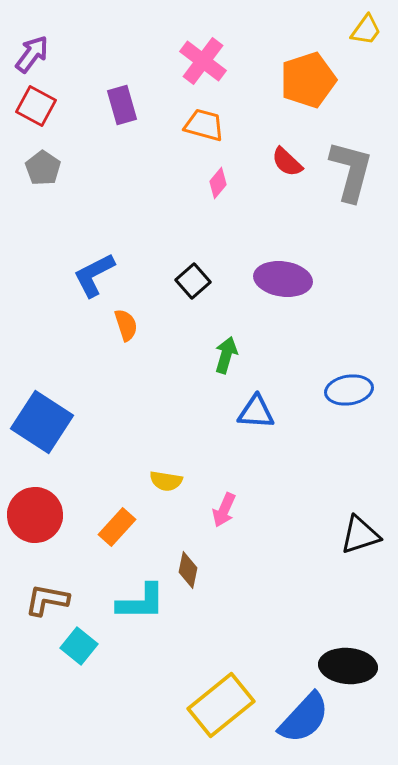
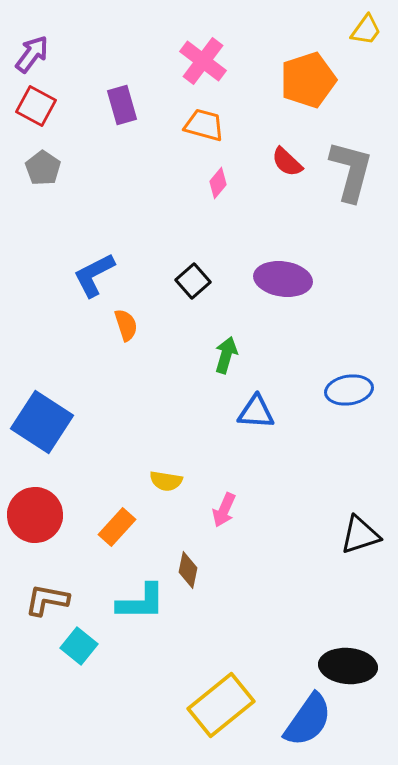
blue semicircle: moved 4 px right, 2 px down; rotated 8 degrees counterclockwise
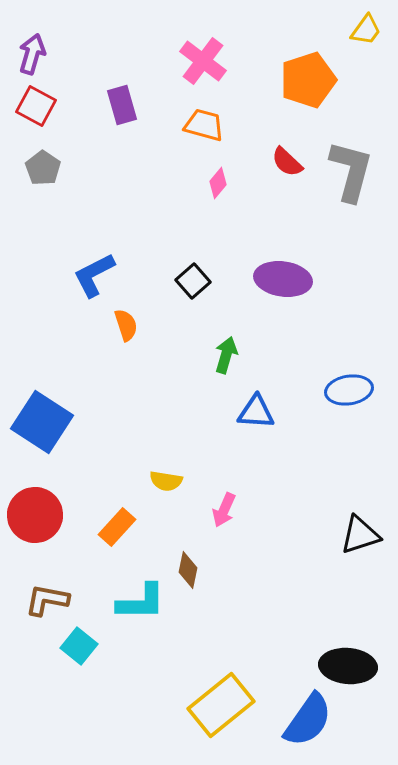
purple arrow: rotated 21 degrees counterclockwise
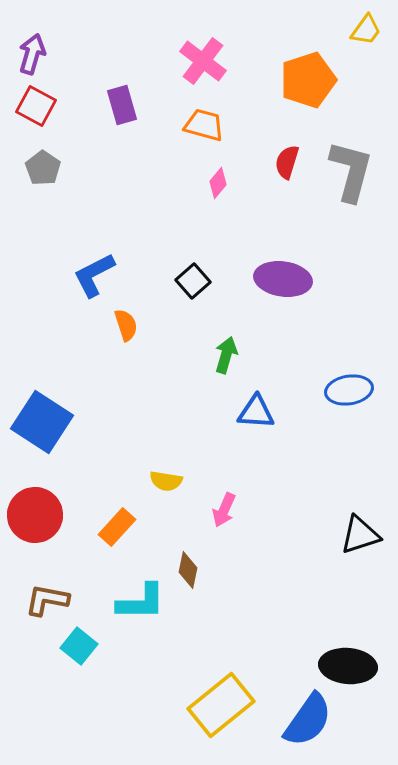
red semicircle: rotated 64 degrees clockwise
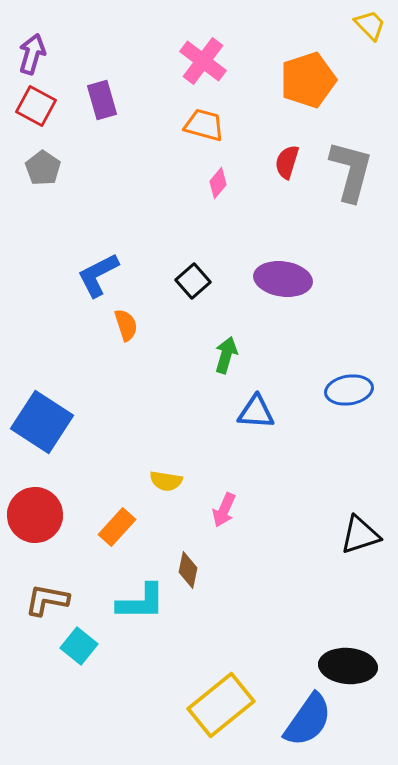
yellow trapezoid: moved 4 px right, 5 px up; rotated 80 degrees counterclockwise
purple rectangle: moved 20 px left, 5 px up
blue L-shape: moved 4 px right
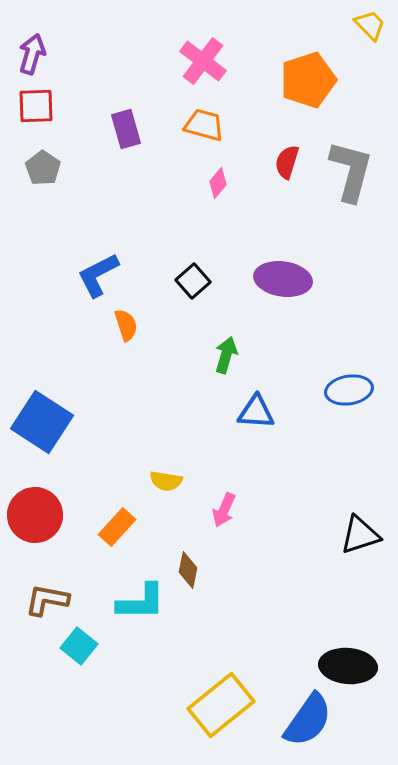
purple rectangle: moved 24 px right, 29 px down
red square: rotated 30 degrees counterclockwise
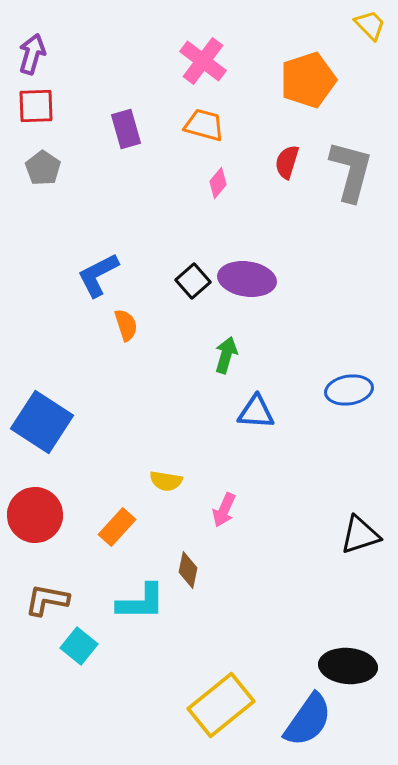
purple ellipse: moved 36 px left
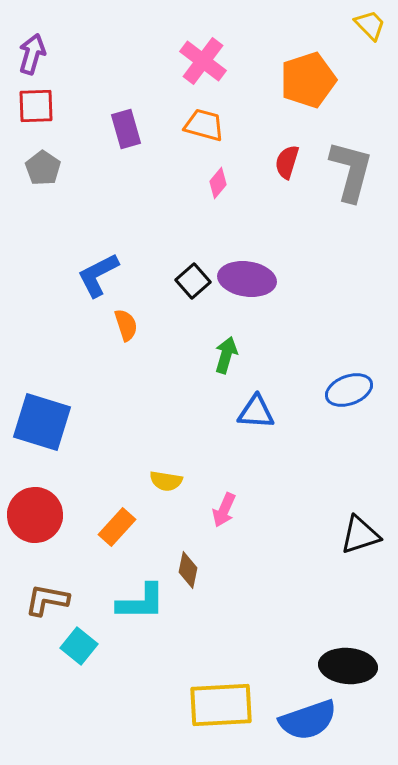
blue ellipse: rotated 12 degrees counterclockwise
blue square: rotated 16 degrees counterclockwise
yellow rectangle: rotated 36 degrees clockwise
blue semicircle: rotated 36 degrees clockwise
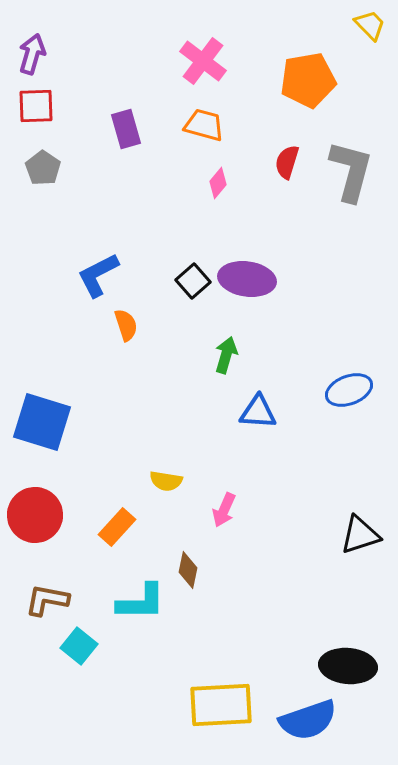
orange pentagon: rotated 8 degrees clockwise
blue triangle: moved 2 px right
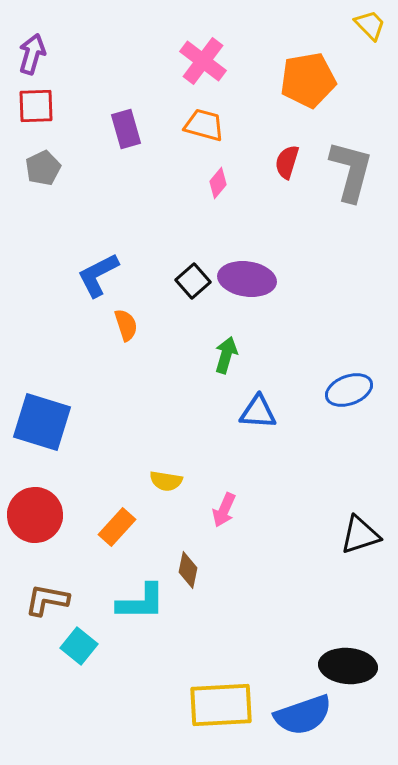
gray pentagon: rotated 12 degrees clockwise
blue semicircle: moved 5 px left, 5 px up
